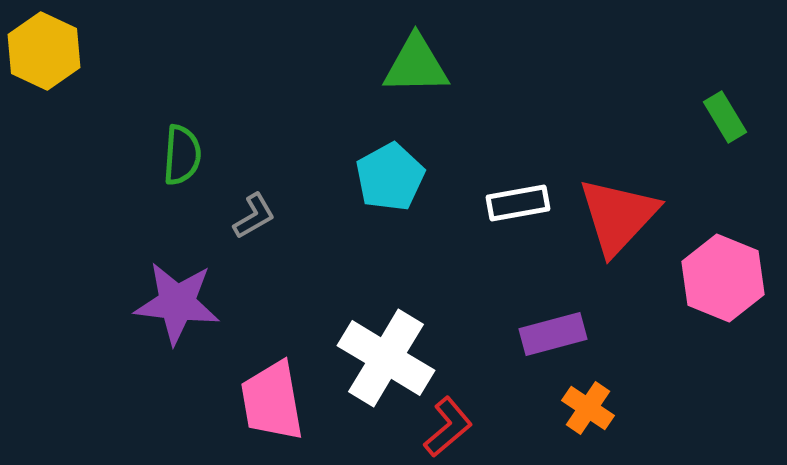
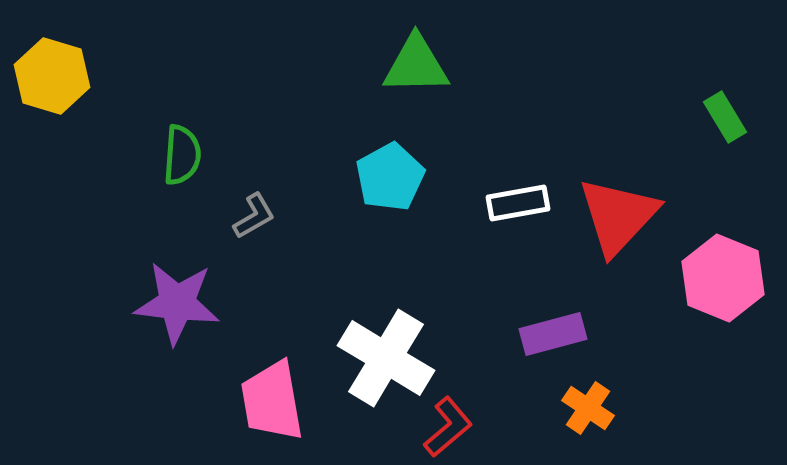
yellow hexagon: moved 8 px right, 25 px down; rotated 8 degrees counterclockwise
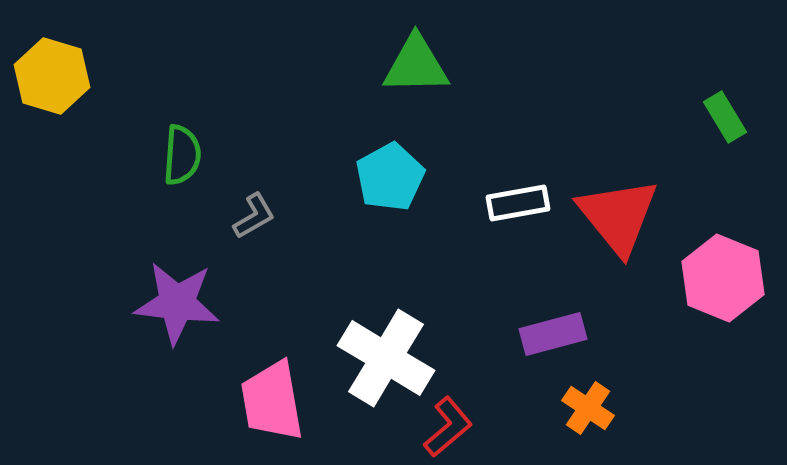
red triangle: rotated 22 degrees counterclockwise
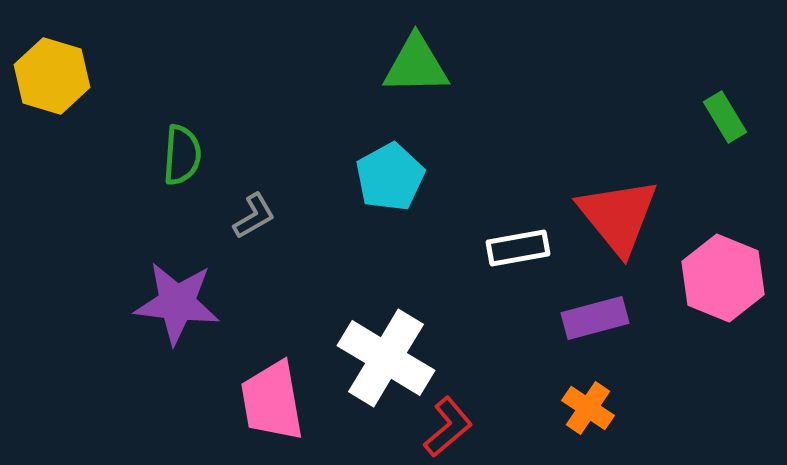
white rectangle: moved 45 px down
purple rectangle: moved 42 px right, 16 px up
